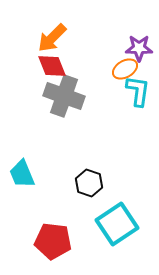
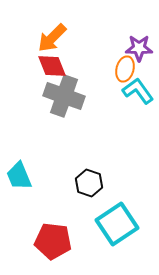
orange ellipse: rotated 45 degrees counterclockwise
cyan L-shape: rotated 44 degrees counterclockwise
cyan trapezoid: moved 3 px left, 2 px down
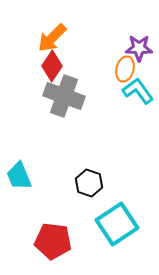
red diamond: rotated 56 degrees clockwise
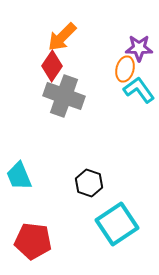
orange arrow: moved 10 px right, 1 px up
cyan L-shape: moved 1 px right, 1 px up
red pentagon: moved 20 px left
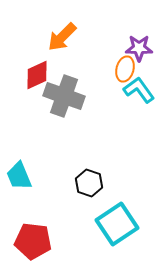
red diamond: moved 15 px left, 9 px down; rotated 32 degrees clockwise
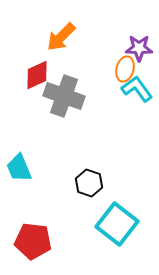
orange arrow: moved 1 px left
cyan L-shape: moved 2 px left, 1 px up
cyan trapezoid: moved 8 px up
cyan square: rotated 18 degrees counterclockwise
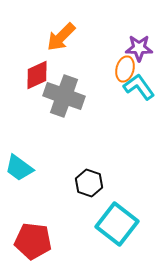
cyan L-shape: moved 2 px right, 2 px up
cyan trapezoid: rotated 32 degrees counterclockwise
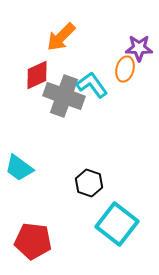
cyan L-shape: moved 47 px left, 2 px up
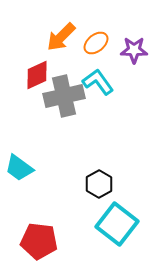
purple star: moved 5 px left, 2 px down
orange ellipse: moved 29 px left, 26 px up; rotated 35 degrees clockwise
cyan L-shape: moved 6 px right, 3 px up
gray cross: rotated 33 degrees counterclockwise
black hexagon: moved 10 px right, 1 px down; rotated 12 degrees clockwise
red pentagon: moved 6 px right
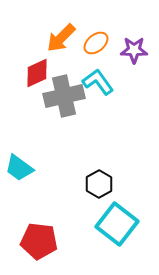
orange arrow: moved 1 px down
red diamond: moved 2 px up
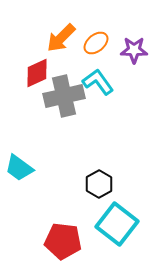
red pentagon: moved 24 px right
